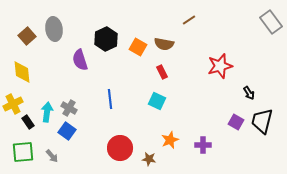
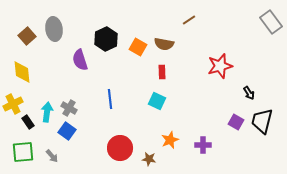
red rectangle: rotated 24 degrees clockwise
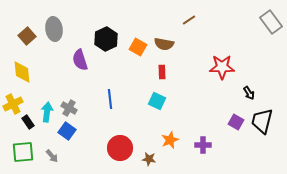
red star: moved 2 px right, 1 px down; rotated 15 degrees clockwise
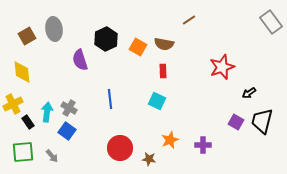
brown square: rotated 12 degrees clockwise
red star: rotated 20 degrees counterclockwise
red rectangle: moved 1 px right, 1 px up
black arrow: rotated 88 degrees clockwise
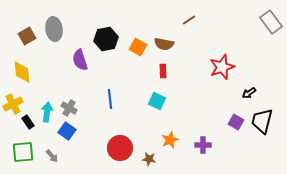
black hexagon: rotated 15 degrees clockwise
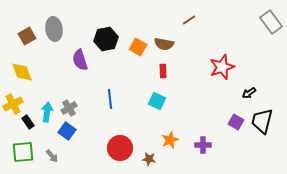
yellow diamond: rotated 15 degrees counterclockwise
gray cross: rotated 28 degrees clockwise
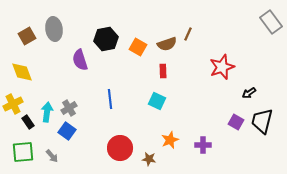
brown line: moved 1 px left, 14 px down; rotated 32 degrees counterclockwise
brown semicircle: moved 3 px right; rotated 30 degrees counterclockwise
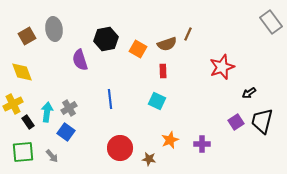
orange square: moved 2 px down
purple square: rotated 28 degrees clockwise
blue square: moved 1 px left, 1 px down
purple cross: moved 1 px left, 1 px up
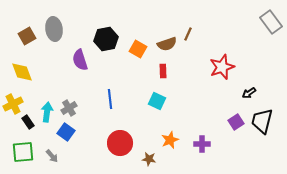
red circle: moved 5 px up
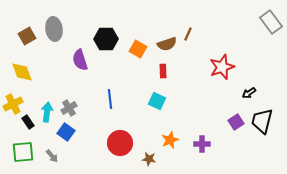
black hexagon: rotated 10 degrees clockwise
